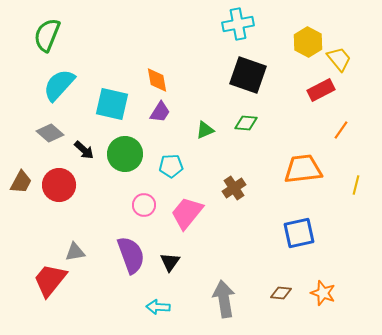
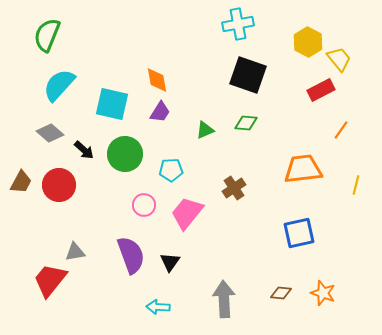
cyan pentagon: moved 4 px down
gray arrow: rotated 6 degrees clockwise
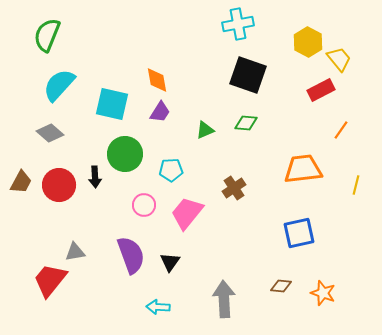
black arrow: moved 11 px right, 27 px down; rotated 45 degrees clockwise
brown diamond: moved 7 px up
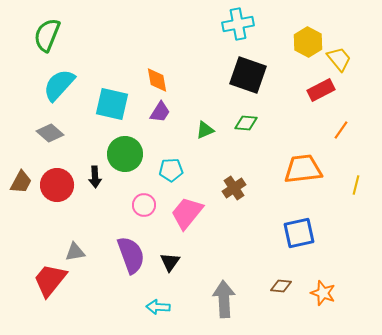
red circle: moved 2 px left
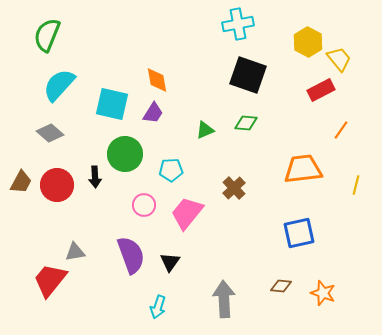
purple trapezoid: moved 7 px left, 1 px down
brown cross: rotated 10 degrees counterclockwise
cyan arrow: rotated 75 degrees counterclockwise
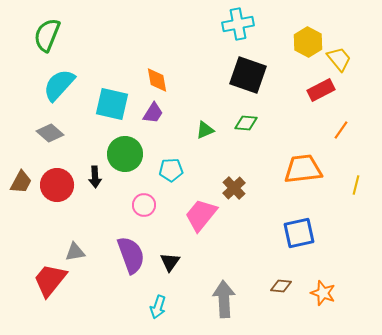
pink trapezoid: moved 14 px right, 2 px down
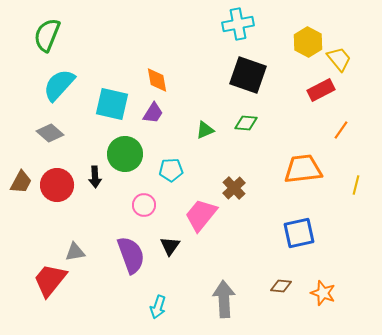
black triangle: moved 16 px up
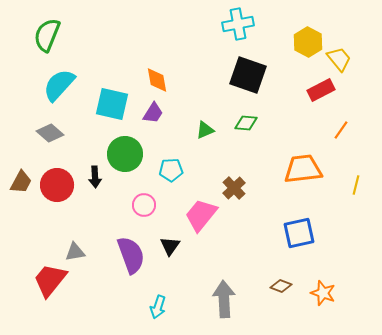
brown diamond: rotated 15 degrees clockwise
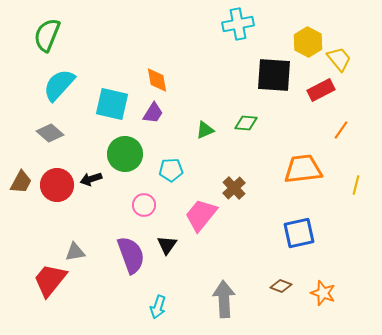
black square: moved 26 px right; rotated 15 degrees counterclockwise
black arrow: moved 4 px left, 2 px down; rotated 75 degrees clockwise
black triangle: moved 3 px left, 1 px up
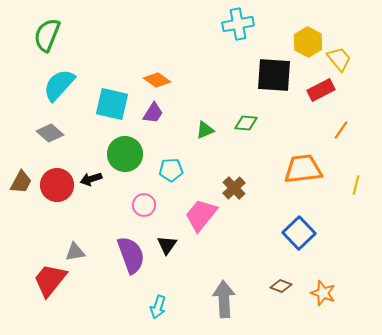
orange diamond: rotated 44 degrees counterclockwise
blue square: rotated 32 degrees counterclockwise
